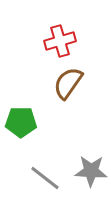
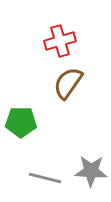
gray line: rotated 24 degrees counterclockwise
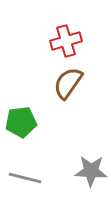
red cross: moved 6 px right
green pentagon: rotated 8 degrees counterclockwise
gray line: moved 20 px left
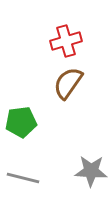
gray line: moved 2 px left
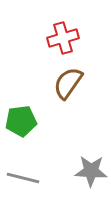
red cross: moved 3 px left, 3 px up
green pentagon: moved 1 px up
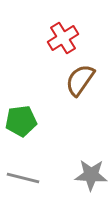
red cross: rotated 16 degrees counterclockwise
brown semicircle: moved 12 px right, 3 px up
gray star: moved 4 px down
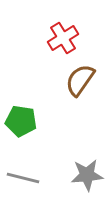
green pentagon: rotated 16 degrees clockwise
gray star: moved 4 px left; rotated 8 degrees counterclockwise
